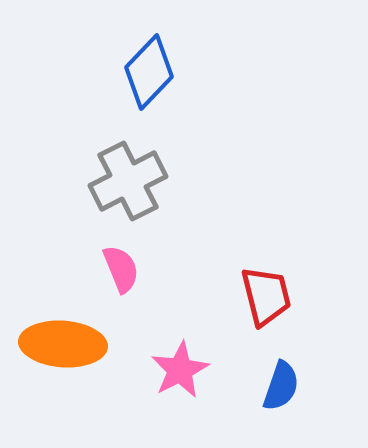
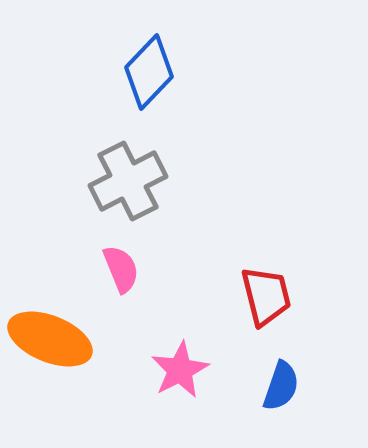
orange ellipse: moved 13 px left, 5 px up; rotated 18 degrees clockwise
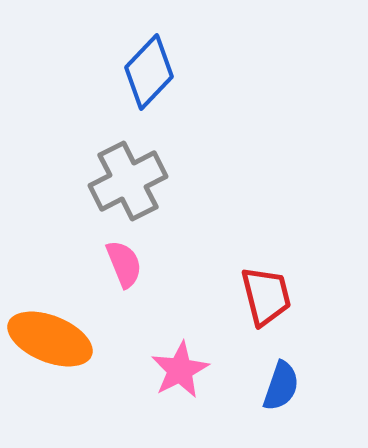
pink semicircle: moved 3 px right, 5 px up
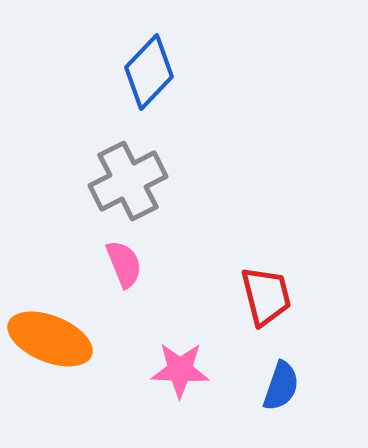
pink star: rotated 30 degrees clockwise
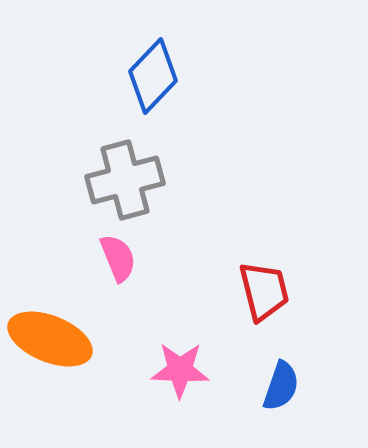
blue diamond: moved 4 px right, 4 px down
gray cross: moved 3 px left, 1 px up; rotated 12 degrees clockwise
pink semicircle: moved 6 px left, 6 px up
red trapezoid: moved 2 px left, 5 px up
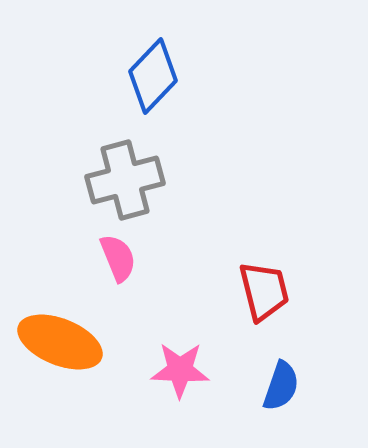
orange ellipse: moved 10 px right, 3 px down
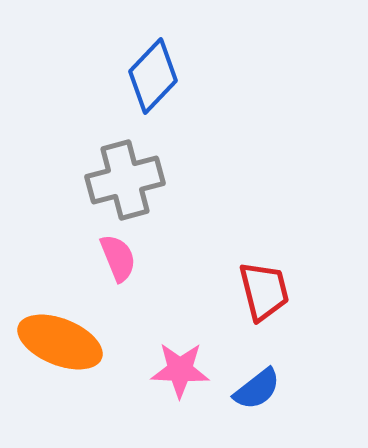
blue semicircle: moved 24 px left, 3 px down; rotated 33 degrees clockwise
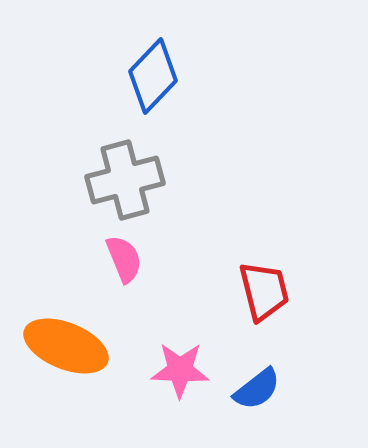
pink semicircle: moved 6 px right, 1 px down
orange ellipse: moved 6 px right, 4 px down
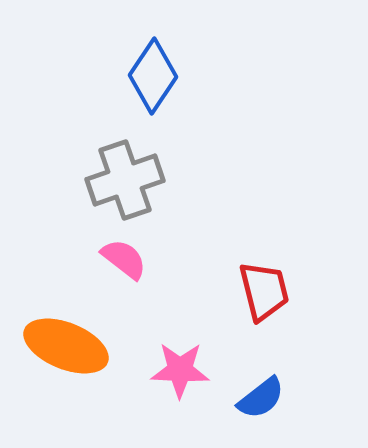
blue diamond: rotated 10 degrees counterclockwise
gray cross: rotated 4 degrees counterclockwise
pink semicircle: rotated 30 degrees counterclockwise
blue semicircle: moved 4 px right, 9 px down
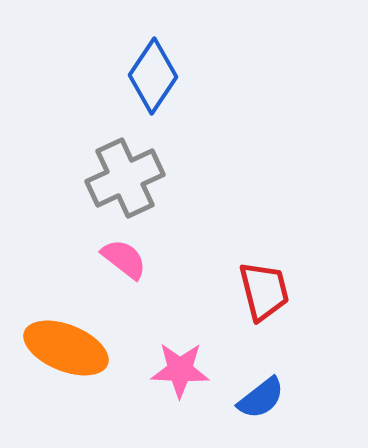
gray cross: moved 2 px up; rotated 6 degrees counterclockwise
orange ellipse: moved 2 px down
